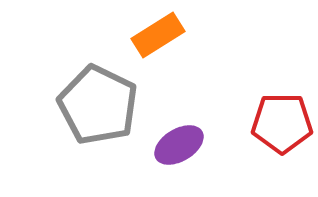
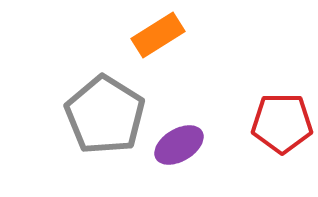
gray pentagon: moved 7 px right, 10 px down; rotated 6 degrees clockwise
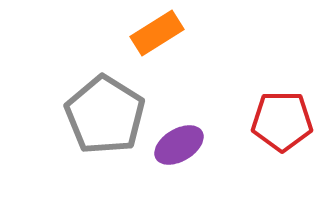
orange rectangle: moved 1 px left, 2 px up
red pentagon: moved 2 px up
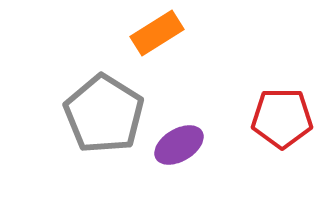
gray pentagon: moved 1 px left, 1 px up
red pentagon: moved 3 px up
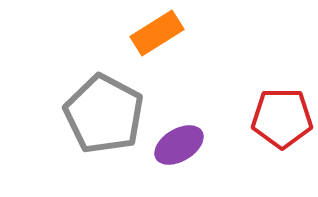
gray pentagon: rotated 4 degrees counterclockwise
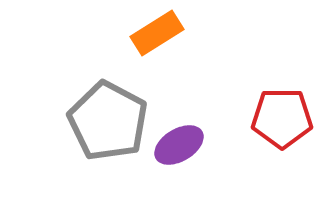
gray pentagon: moved 4 px right, 7 px down
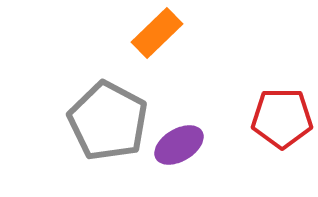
orange rectangle: rotated 12 degrees counterclockwise
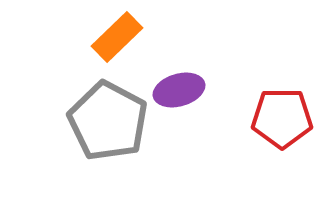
orange rectangle: moved 40 px left, 4 px down
purple ellipse: moved 55 px up; rotated 15 degrees clockwise
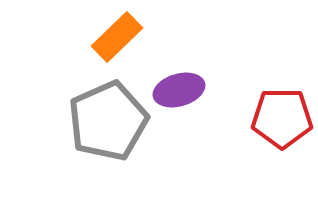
gray pentagon: rotated 20 degrees clockwise
